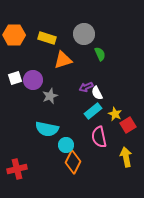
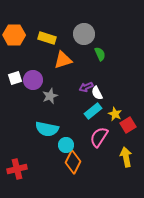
pink semicircle: rotated 45 degrees clockwise
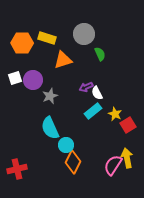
orange hexagon: moved 8 px right, 8 px down
cyan semicircle: moved 3 px right, 1 px up; rotated 55 degrees clockwise
pink semicircle: moved 14 px right, 28 px down
yellow arrow: moved 1 px right, 1 px down
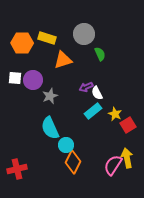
white square: rotated 24 degrees clockwise
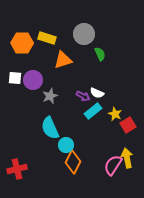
purple arrow: moved 3 px left, 9 px down; rotated 128 degrees counterclockwise
white semicircle: rotated 40 degrees counterclockwise
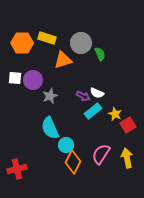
gray circle: moved 3 px left, 9 px down
pink semicircle: moved 12 px left, 11 px up
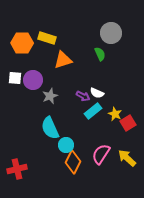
gray circle: moved 30 px right, 10 px up
red square: moved 2 px up
yellow arrow: rotated 36 degrees counterclockwise
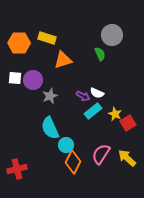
gray circle: moved 1 px right, 2 px down
orange hexagon: moved 3 px left
